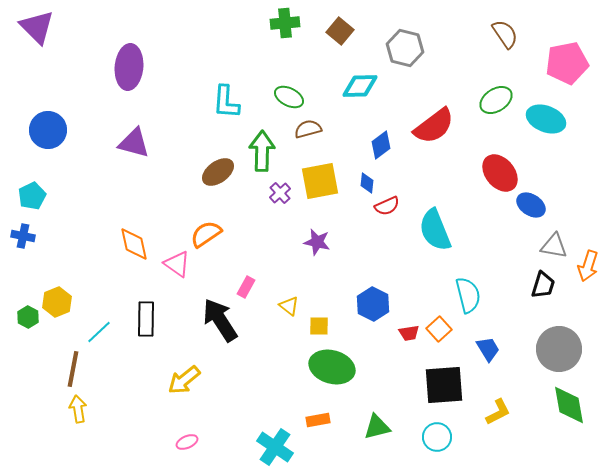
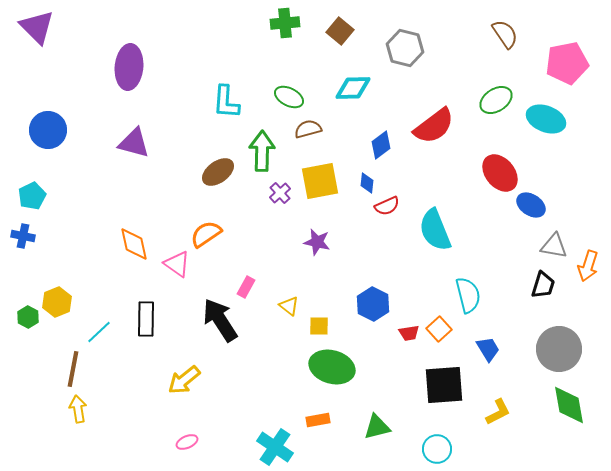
cyan diamond at (360, 86): moved 7 px left, 2 px down
cyan circle at (437, 437): moved 12 px down
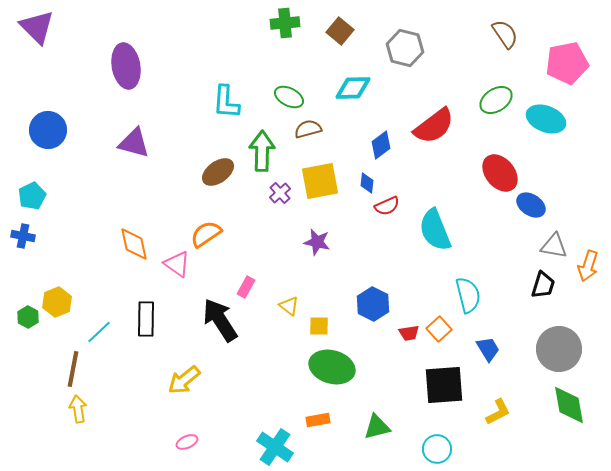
purple ellipse at (129, 67): moved 3 px left, 1 px up; rotated 15 degrees counterclockwise
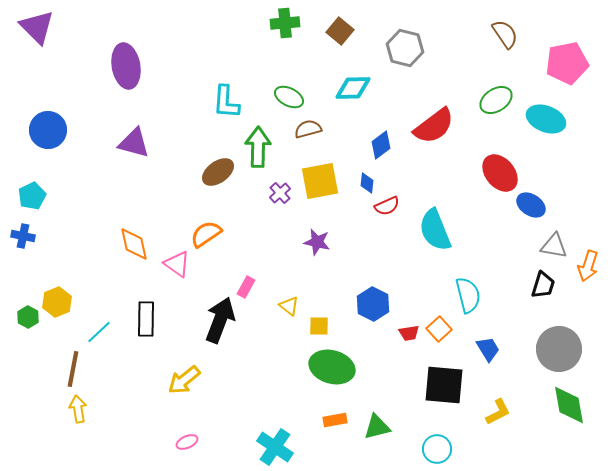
green arrow at (262, 151): moved 4 px left, 4 px up
black arrow at (220, 320): rotated 54 degrees clockwise
black square at (444, 385): rotated 9 degrees clockwise
orange rectangle at (318, 420): moved 17 px right
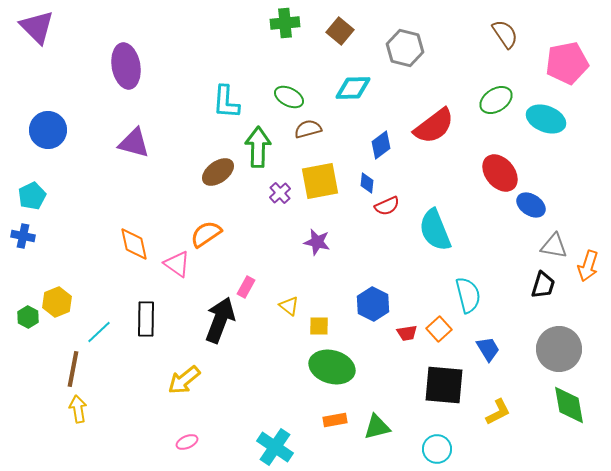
red trapezoid at (409, 333): moved 2 px left
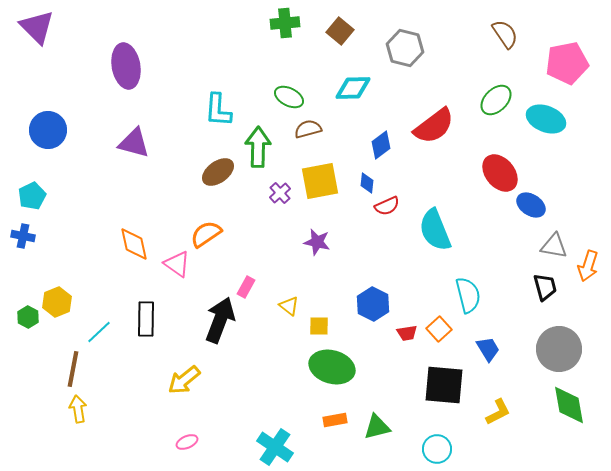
green ellipse at (496, 100): rotated 12 degrees counterclockwise
cyan L-shape at (226, 102): moved 8 px left, 8 px down
black trapezoid at (543, 285): moved 2 px right, 2 px down; rotated 32 degrees counterclockwise
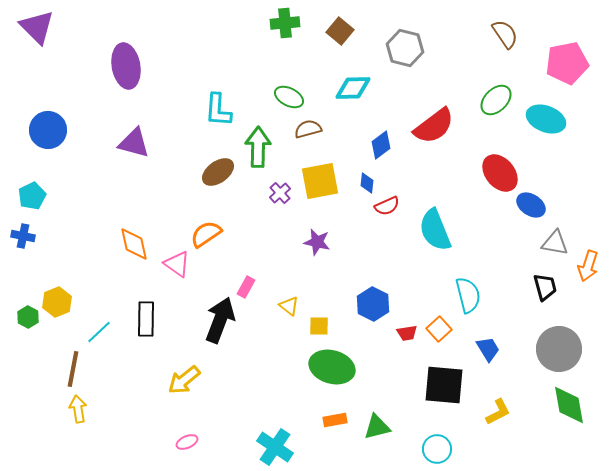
gray triangle at (554, 246): moved 1 px right, 3 px up
